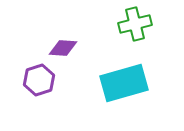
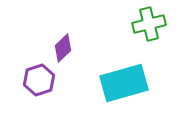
green cross: moved 14 px right
purple diamond: rotated 48 degrees counterclockwise
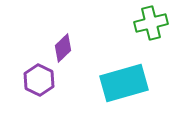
green cross: moved 2 px right, 1 px up
purple hexagon: rotated 16 degrees counterclockwise
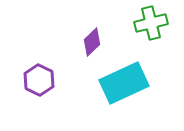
purple diamond: moved 29 px right, 6 px up
cyan rectangle: rotated 9 degrees counterclockwise
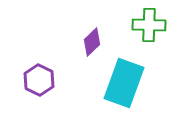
green cross: moved 2 px left, 2 px down; rotated 16 degrees clockwise
cyan rectangle: rotated 45 degrees counterclockwise
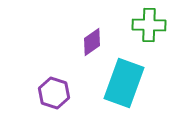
purple diamond: rotated 8 degrees clockwise
purple hexagon: moved 15 px right, 13 px down; rotated 8 degrees counterclockwise
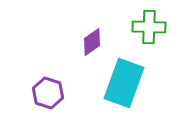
green cross: moved 2 px down
purple hexagon: moved 6 px left
